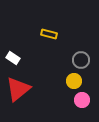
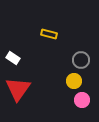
red triangle: rotated 16 degrees counterclockwise
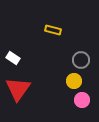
yellow rectangle: moved 4 px right, 4 px up
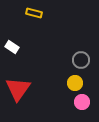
yellow rectangle: moved 19 px left, 17 px up
white rectangle: moved 1 px left, 11 px up
yellow circle: moved 1 px right, 2 px down
pink circle: moved 2 px down
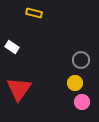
red triangle: moved 1 px right
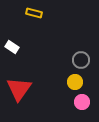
yellow circle: moved 1 px up
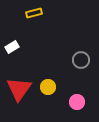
yellow rectangle: rotated 28 degrees counterclockwise
white rectangle: rotated 64 degrees counterclockwise
yellow circle: moved 27 px left, 5 px down
pink circle: moved 5 px left
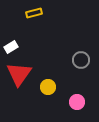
white rectangle: moved 1 px left
red triangle: moved 15 px up
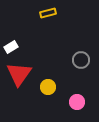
yellow rectangle: moved 14 px right
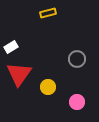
gray circle: moved 4 px left, 1 px up
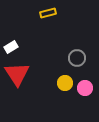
gray circle: moved 1 px up
red triangle: moved 2 px left; rotated 8 degrees counterclockwise
yellow circle: moved 17 px right, 4 px up
pink circle: moved 8 px right, 14 px up
